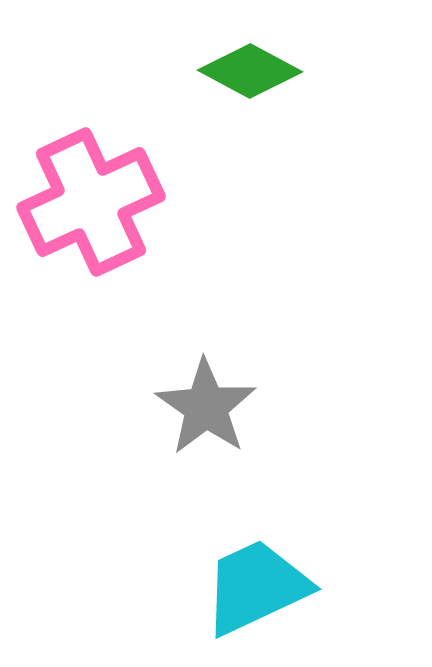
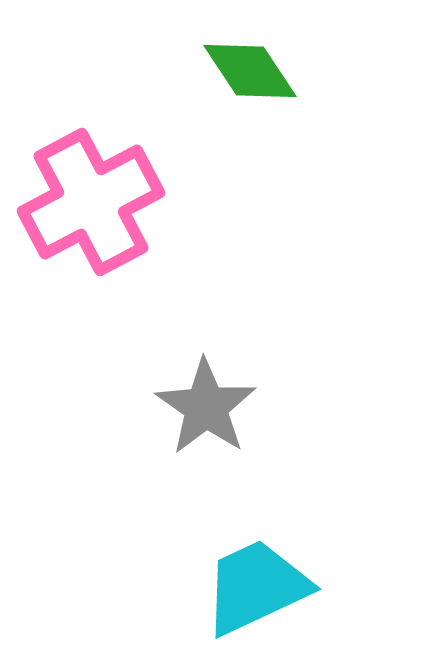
green diamond: rotated 28 degrees clockwise
pink cross: rotated 3 degrees counterclockwise
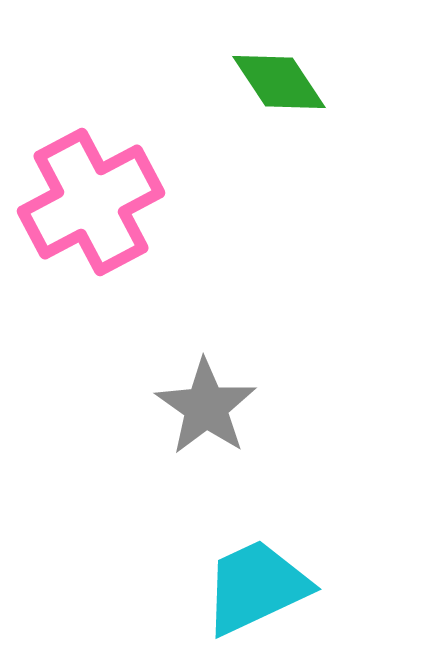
green diamond: moved 29 px right, 11 px down
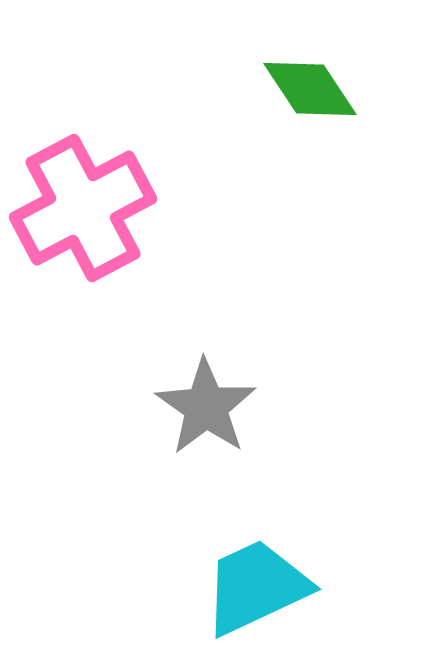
green diamond: moved 31 px right, 7 px down
pink cross: moved 8 px left, 6 px down
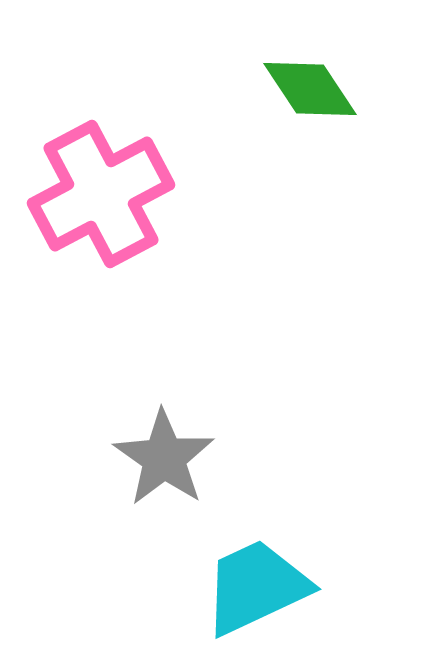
pink cross: moved 18 px right, 14 px up
gray star: moved 42 px left, 51 px down
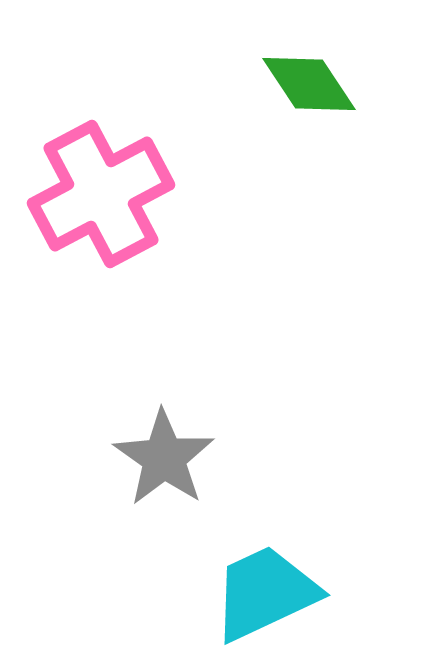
green diamond: moved 1 px left, 5 px up
cyan trapezoid: moved 9 px right, 6 px down
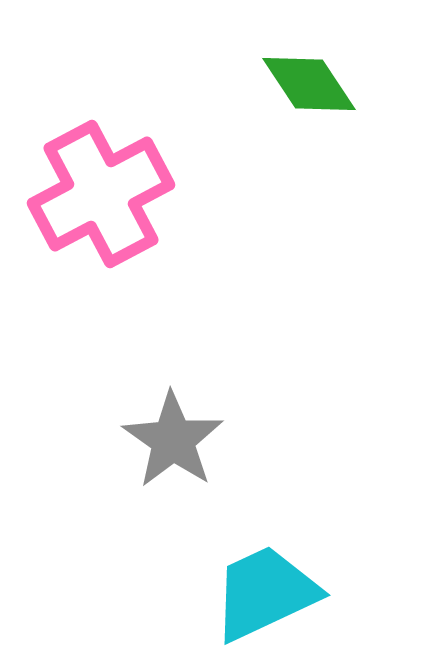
gray star: moved 9 px right, 18 px up
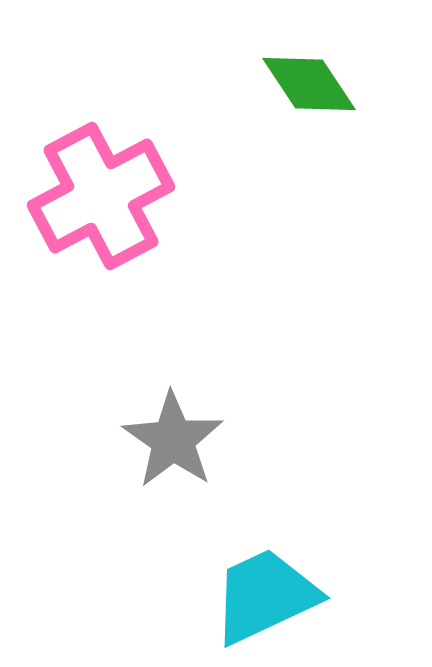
pink cross: moved 2 px down
cyan trapezoid: moved 3 px down
